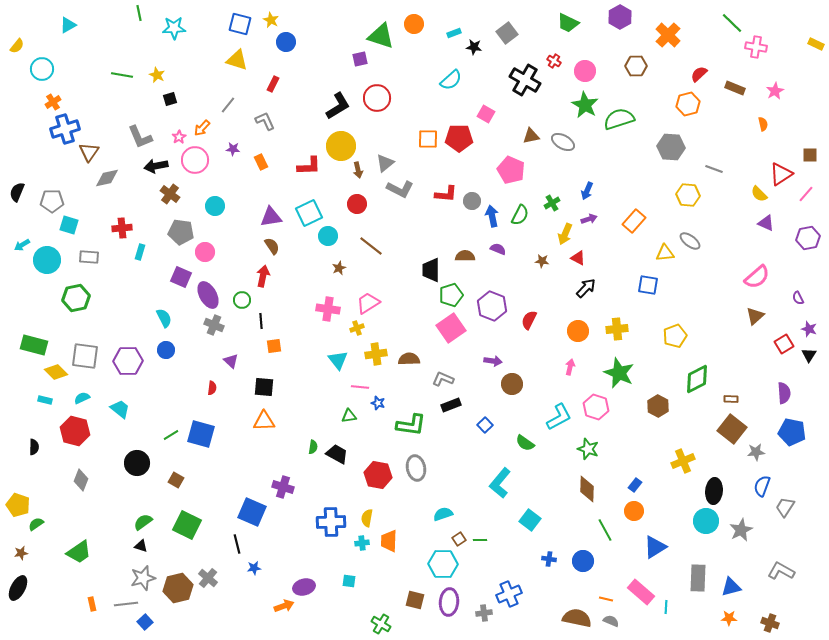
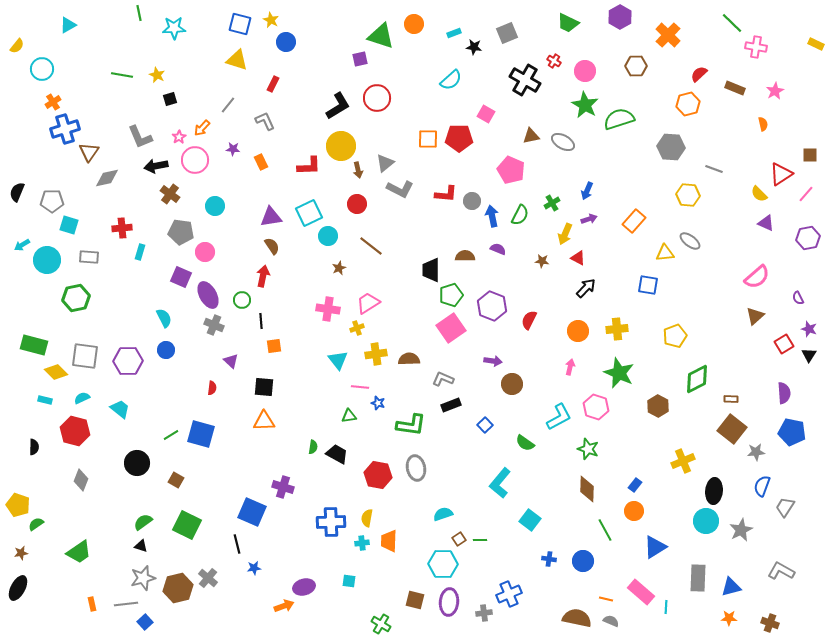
gray square at (507, 33): rotated 15 degrees clockwise
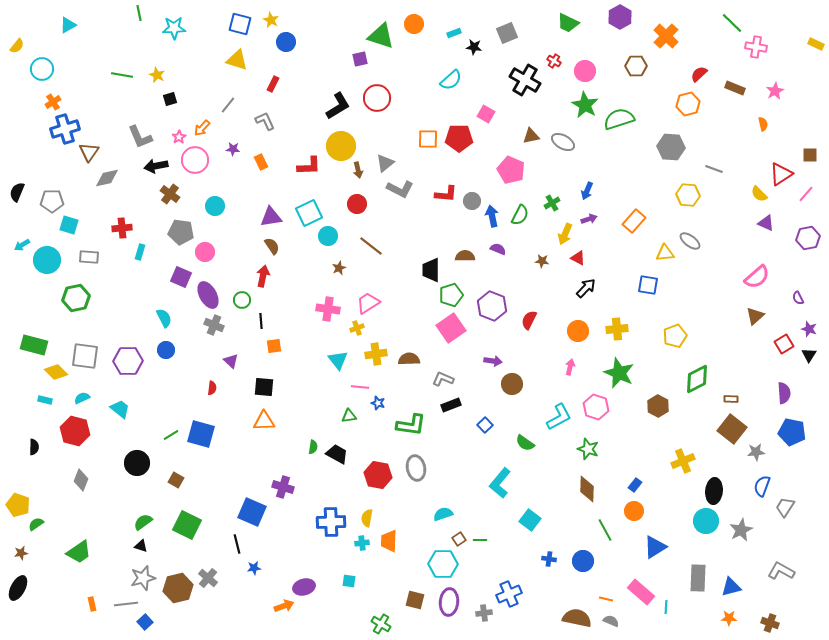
orange cross at (668, 35): moved 2 px left, 1 px down
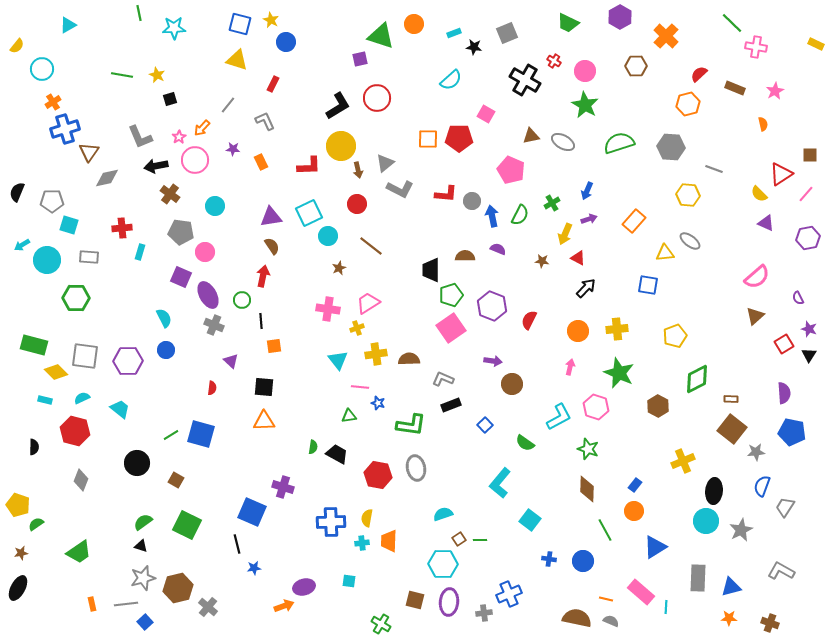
green semicircle at (619, 119): moved 24 px down
green hexagon at (76, 298): rotated 12 degrees clockwise
gray cross at (208, 578): moved 29 px down
